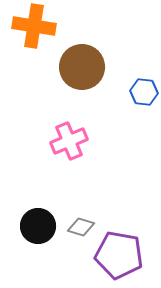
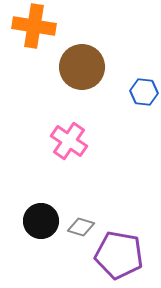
pink cross: rotated 33 degrees counterclockwise
black circle: moved 3 px right, 5 px up
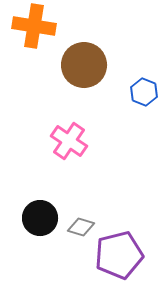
brown circle: moved 2 px right, 2 px up
blue hexagon: rotated 16 degrees clockwise
black circle: moved 1 px left, 3 px up
purple pentagon: rotated 24 degrees counterclockwise
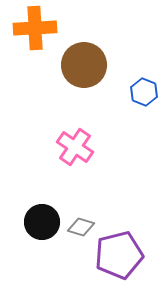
orange cross: moved 1 px right, 2 px down; rotated 12 degrees counterclockwise
pink cross: moved 6 px right, 6 px down
black circle: moved 2 px right, 4 px down
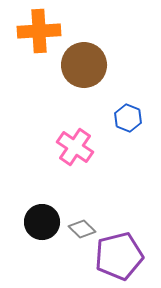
orange cross: moved 4 px right, 3 px down
blue hexagon: moved 16 px left, 26 px down
gray diamond: moved 1 px right, 2 px down; rotated 28 degrees clockwise
purple pentagon: moved 1 px down
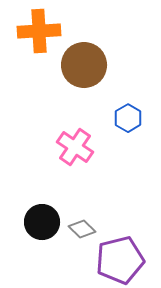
blue hexagon: rotated 8 degrees clockwise
purple pentagon: moved 1 px right, 4 px down
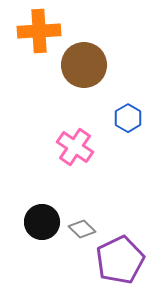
purple pentagon: rotated 12 degrees counterclockwise
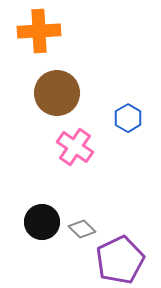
brown circle: moved 27 px left, 28 px down
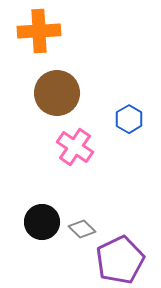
blue hexagon: moved 1 px right, 1 px down
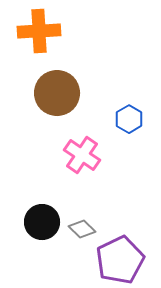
pink cross: moved 7 px right, 8 px down
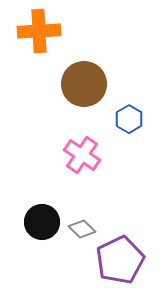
brown circle: moved 27 px right, 9 px up
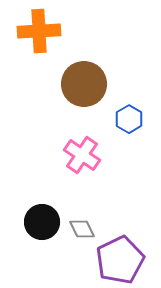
gray diamond: rotated 20 degrees clockwise
